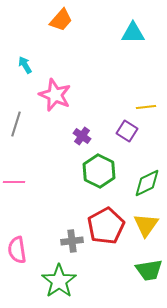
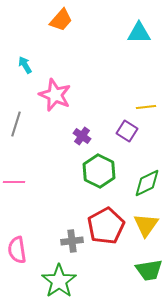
cyan triangle: moved 6 px right
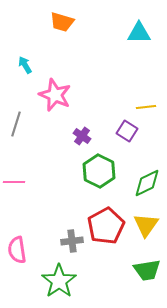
orange trapezoid: moved 1 px right, 2 px down; rotated 65 degrees clockwise
green trapezoid: moved 2 px left
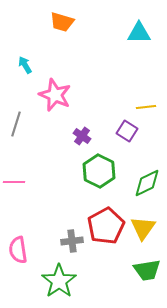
yellow triangle: moved 3 px left, 3 px down
pink semicircle: moved 1 px right
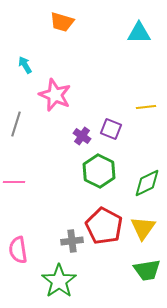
purple square: moved 16 px left, 2 px up; rotated 10 degrees counterclockwise
red pentagon: moved 2 px left; rotated 15 degrees counterclockwise
